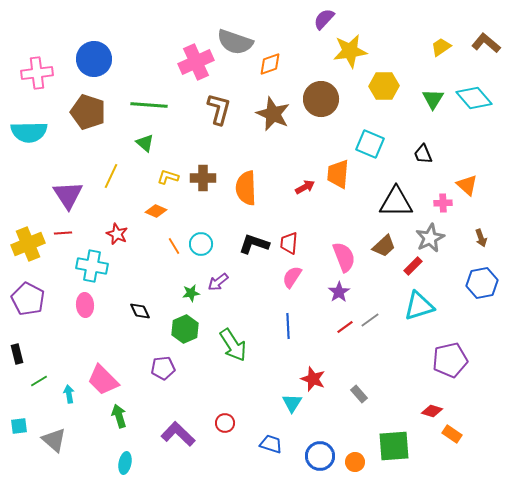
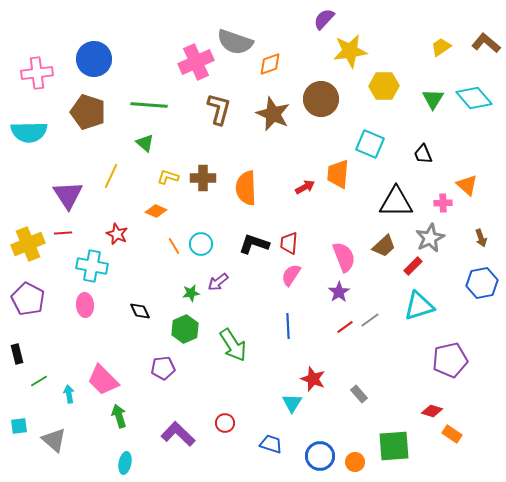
pink semicircle at (292, 277): moved 1 px left, 2 px up
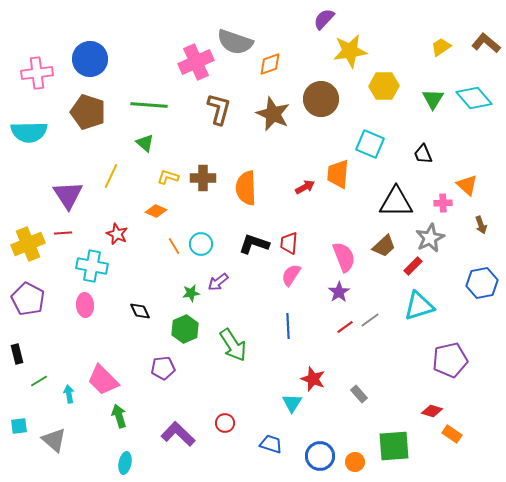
blue circle at (94, 59): moved 4 px left
brown arrow at (481, 238): moved 13 px up
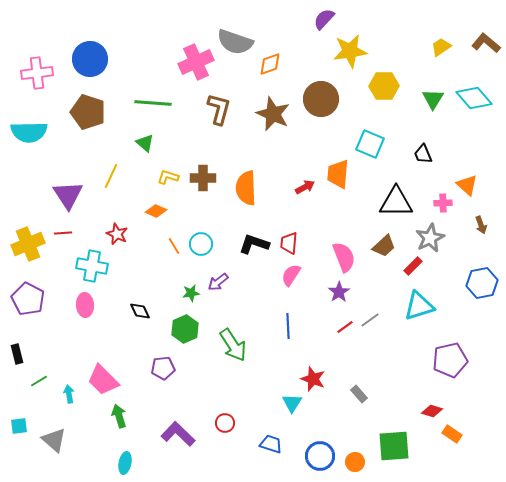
green line at (149, 105): moved 4 px right, 2 px up
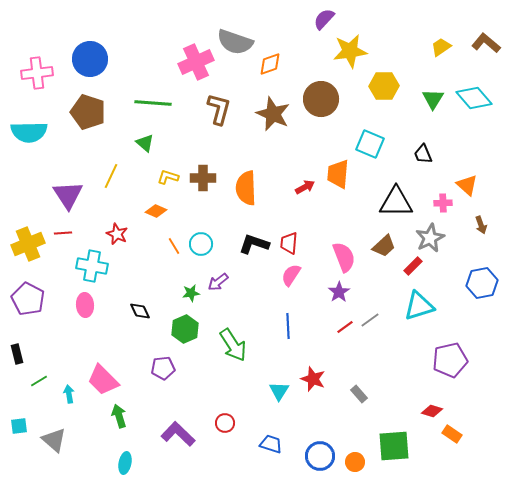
cyan triangle at (292, 403): moved 13 px left, 12 px up
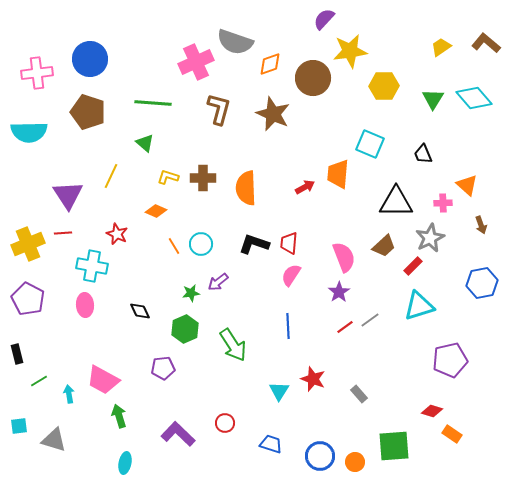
brown circle at (321, 99): moved 8 px left, 21 px up
pink trapezoid at (103, 380): rotated 16 degrees counterclockwise
gray triangle at (54, 440): rotated 24 degrees counterclockwise
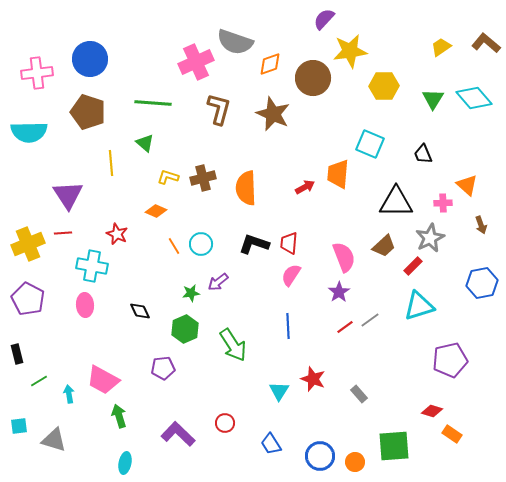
yellow line at (111, 176): moved 13 px up; rotated 30 degrees counterclockwise
brown cross at (203, 178): rotated 15 degrees counterclockwise
blue trapezoid at (271, 444): rotated 140 degrees counterclockwise
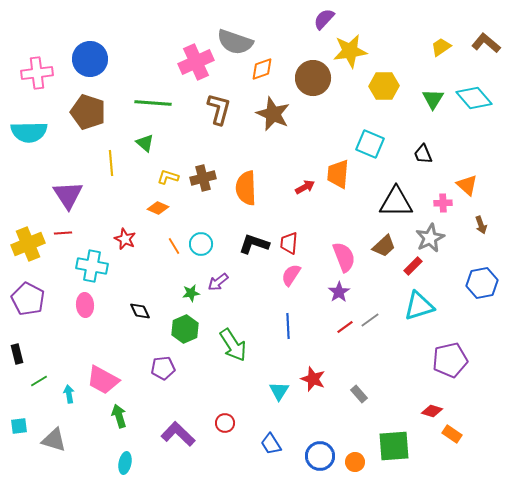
orange diamond at (270, 64): moved 8 px left, 5 px down
orange diamond at (156, 211): moved 2 px right, 3 px up
red star at (117, 234): moved 8 px right, 5 px down
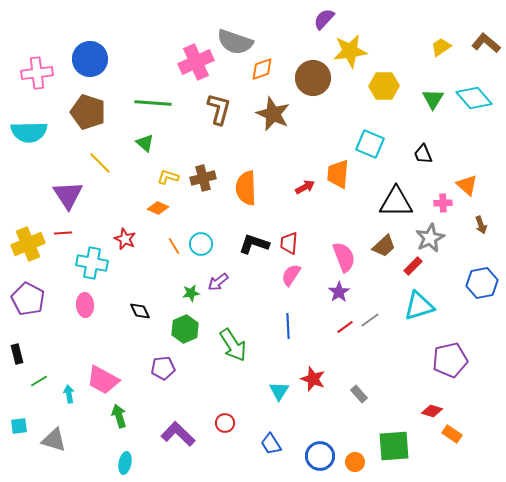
yellow line at (111, 163): moved 11 px left; rotated 40 degrees counterclockwise
cyan cross at (92, 266): moved 3 px up
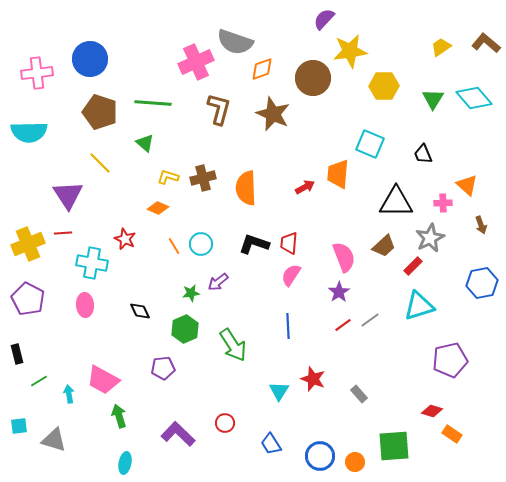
brown pentagon at (88, 112): moved 12 px right
red line at (345, 327): moved 2 px left, 2 px up
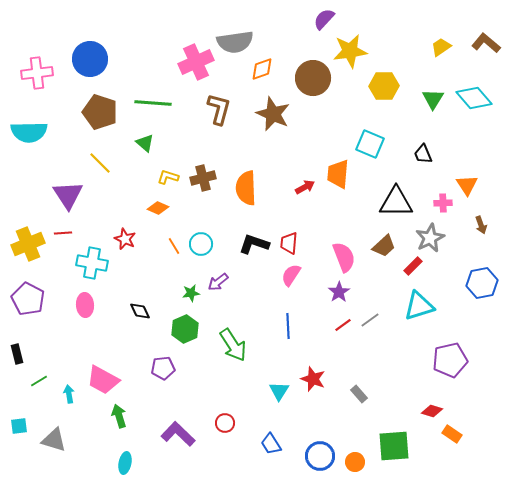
gray semicircle at (235, 42): rotated 27 degrees counterclockwise
orange triangle at (467, 185): rotated 15 degrees clockwise
